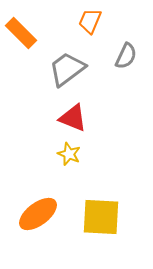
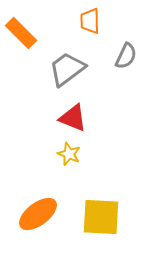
orange trapezoid: rotated 24 degrees counterclockwise
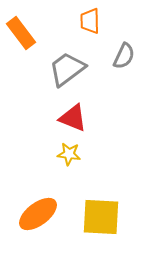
orange rectangle: rotated 8 degrees clockwise
gray semicircle: moved 2 px left
yellow star: rotated 15 degrees counterclockwise
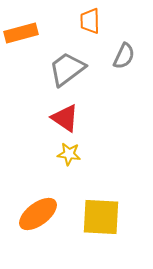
orange rectangle: rotated 68 degrees counterclockwise
red triangle: moved 8 px left; rotated 12 degrees clockwise
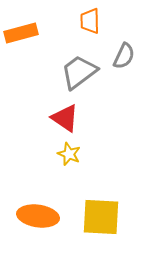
gray trapezoid: moved 12 px right, 3 px down
yellow star: rotated 15 degrees clockwise
orange ellipse: moved 2 px down; rotated 45 degrees clockwise
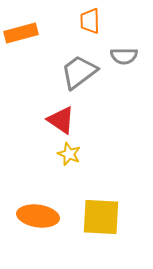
gray semicircle: rotated 64 degrees clockwise
red triangle: moved 4 px left, 2 px down
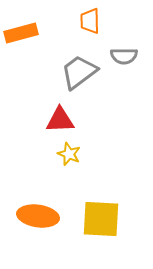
red triangle: moved 1 px left; rotated 36 degrees counterclockwise
yellow square: moved 2 px down
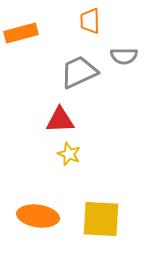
gray trapezoid: rotated 12 degrees clockwise
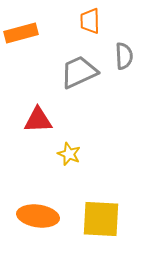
gray semicircle: rotated 92 degrees counterclockwise
red triangle: moved 22 px left
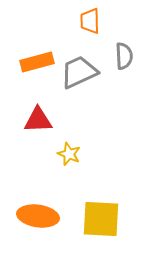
orange rectangle: moved 16 px right, 29 px down
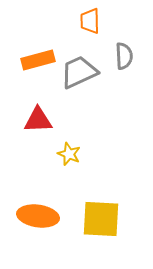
orange rectangle: moved 1 px right, 2 px up
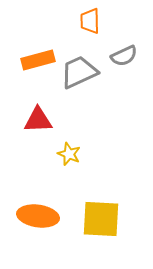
gray semicircle: rotated 68 degrees clockwise
